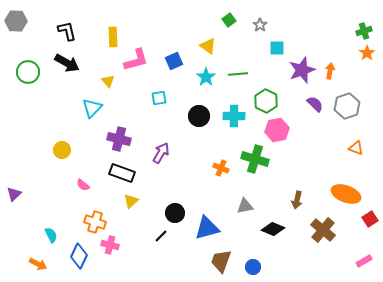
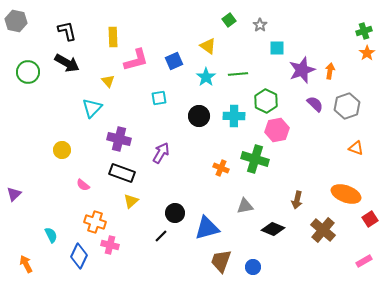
gray hexagon at (16, 21): rotated 10 degrees clockwise
orange arrow at (38, 264): moved 12 px left; rotated 144 degrees counterclockwise
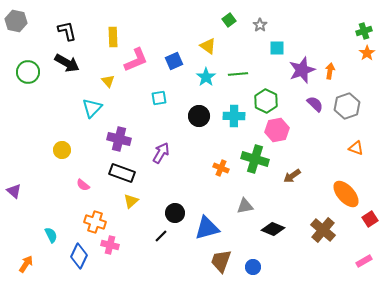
pink L-shape at (136, 60): rotated 8 degrees counterclockwise
purple triangle at (14, 194): moved 3 px up; rotated 35 degrees counterclockwise
orange ellipse at (346, 194): rotated 28 degrees clockwise
brown arrow at (297, 200): moved 5 px left, 24 px up; rotated 42 degrees clockwise
orange arrow at (26, 264): rotated 60 degrees clockwise
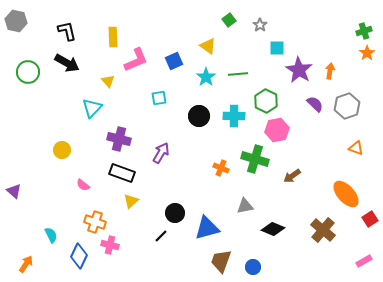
purple star at (302, 70): moved 3 px left; rotated 20 degrees counterclockwise
